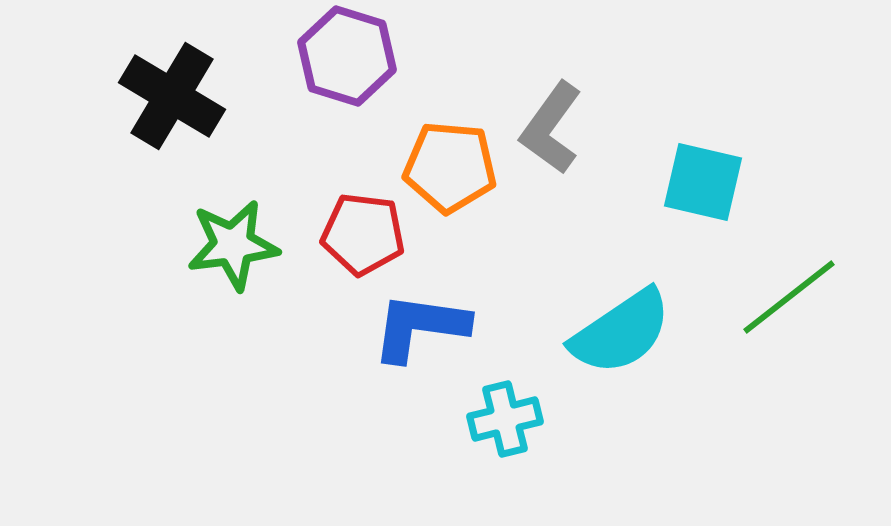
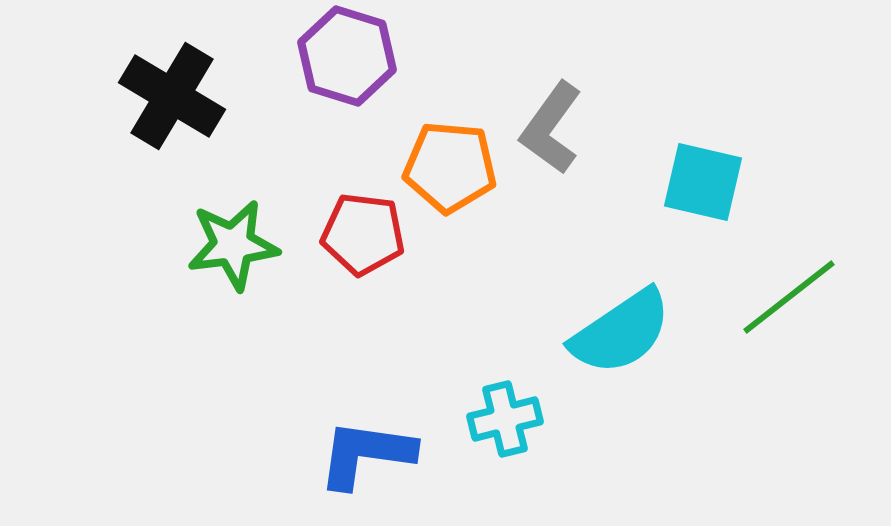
blue L-shape: moved 54 px left, 127 px down
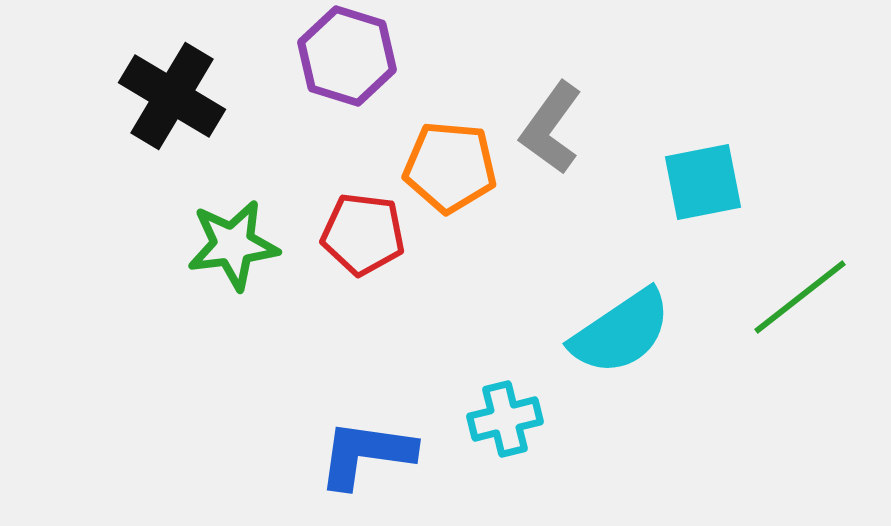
cyan square: rotated 24 degrees counterclockwise
green line: moved 11 px right
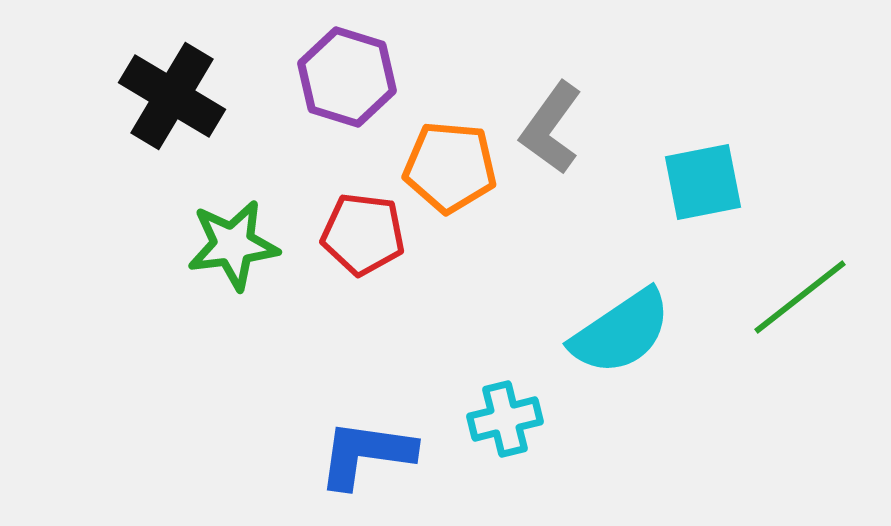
purple hexagon: moved 21 px down
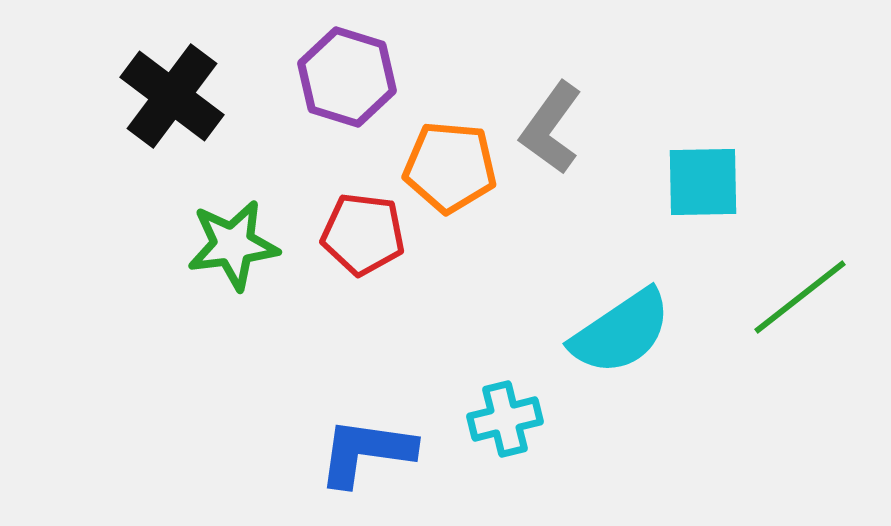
black cross: rotated 6 degrees clockwise
cyan square: rotated 10 degrees clockwise
blue L-shape: moved 2 px up
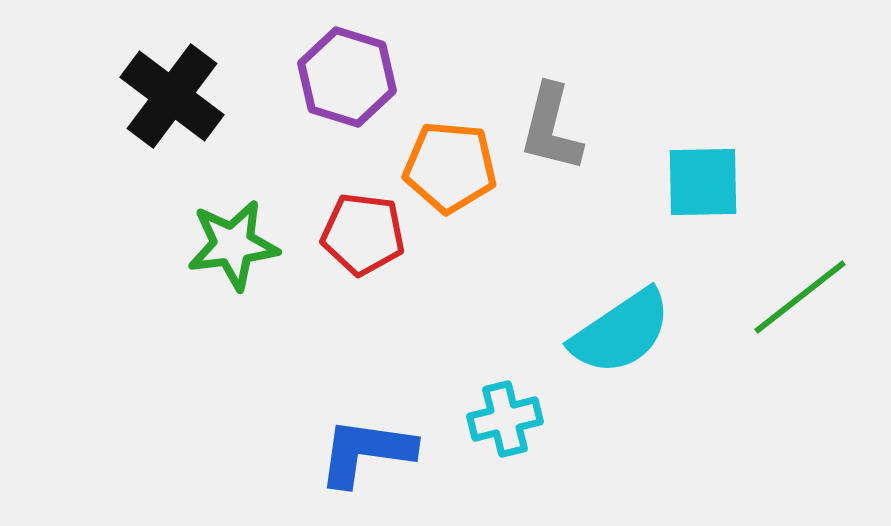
gray L-shape: rotated 22 degrees counterclockwise
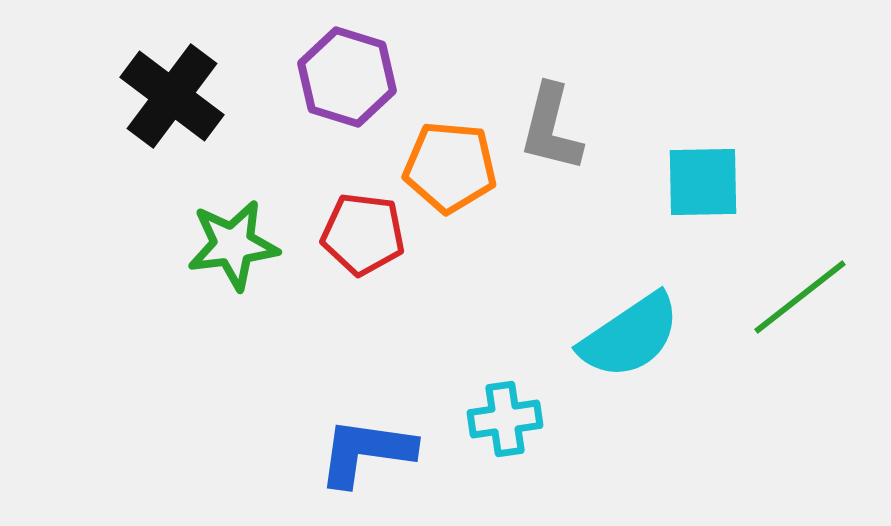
cyan semicircle: moved 9 px right, 4 px down
cyan cross: rotated 6 degrees clockwise
